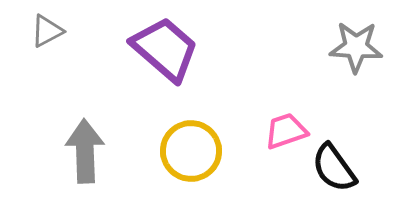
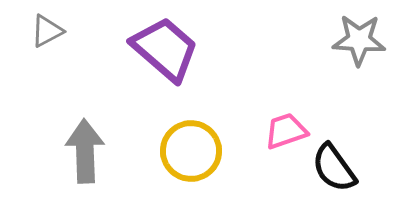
gray star: moved 3 px right, 7 px up
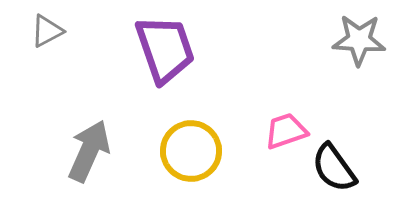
purple trapezoid: rotated 30 degrees clockwise
gray arrow: moved 4 px right; rotated 26 degrees clockwise
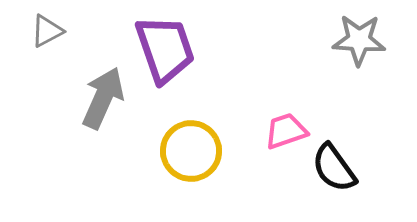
gray arrow: moved 14 px right, 53 px up
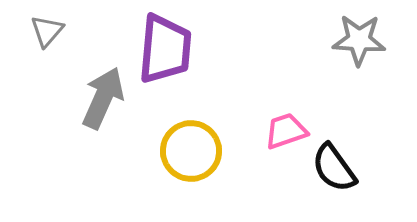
gray triangle: rotated 21 degrees counterclockwise
purple trapezoid: rotated 24 degrees clockwise
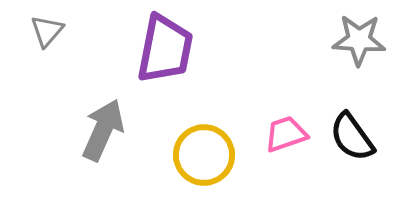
purple trapezoid: rotated 6 degrees clockwise
gray arrow: moved 32 px down
pink trapezoid: moved 3 px down
yellow circle: moved 13 px right, 4 px down
black semicircle: moved 18 px right, 31 px up
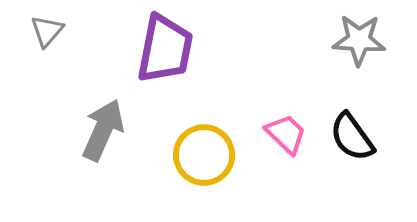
pink trapezoid: rotated 63 degrees clockwise
